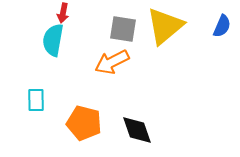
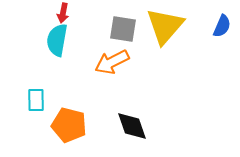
yellow triangle: rotated 9 degrees counterclockwise
cyan semicircle: moved 4 px right
orange pentagon: moved 15 px left, 2 px down
black diamond: moved 5 px left, 4 px up
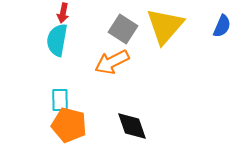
gray square: rotated 24 degrees clockwise
cyan rectangle: moved 24 px right
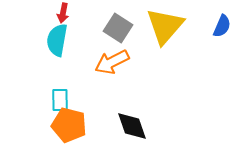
gray square: moved 5 px left, 1 px up
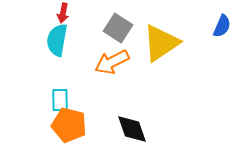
yellow triangle: moved 4 px left, 17 px down; rotated 15 degrees clockwise
black diamond: moved 3 px down
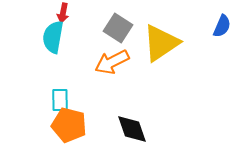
cyan semicircle: moved 4 px left, 3 px up
